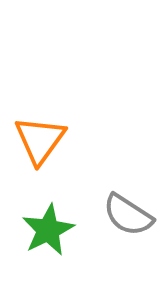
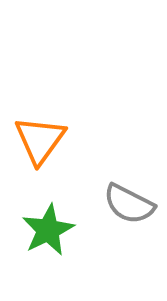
gray semicircle: moved 1 px right, 11 px up; rotated 6 degrees counterclockwise
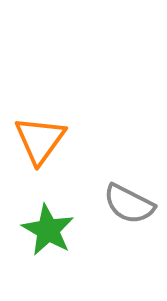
green star: rotated 16 degrees counterclockwise
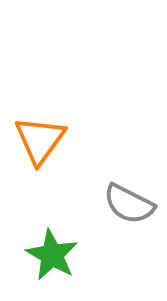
green star: moved 4 px right, 25 px down
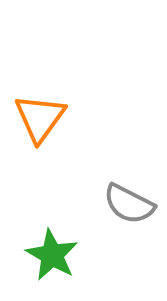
orange triangle: moved 22 px up
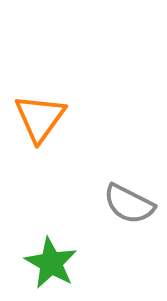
green star: moved 1 px left, 8 px down
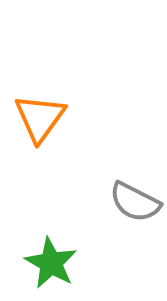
gray semicircle: moved 6 px right, 2 px up
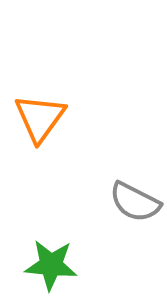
green star: moved 2 px down; rotated 24 degrees counterclockwise
